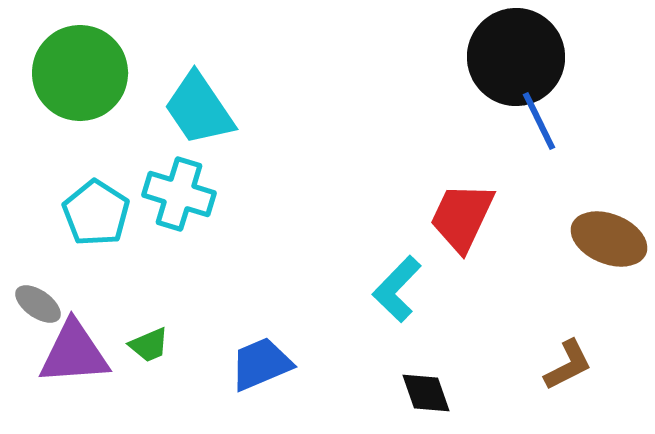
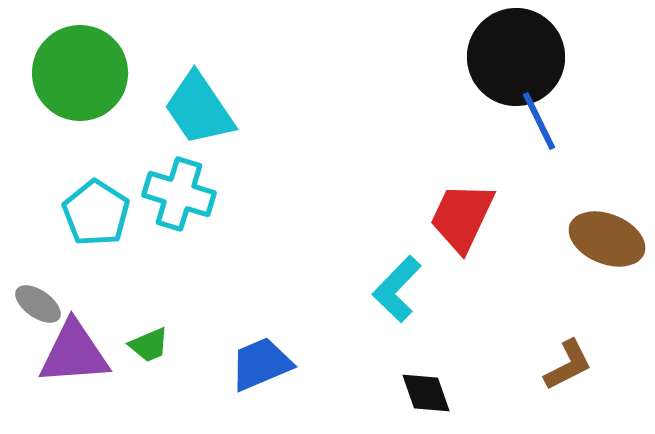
brown ellipse: moved 2 px left
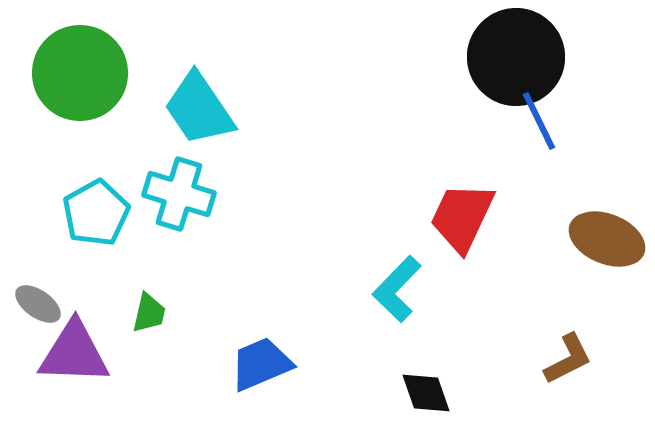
cyan pentagon: rotated 10 degrees clockwise
green trapezoid: moved 32 px up; rotated 54 degrees counterclockwise
purple triangle: rotated 6 degrees clockwise
brown L-shape: moved 6 px up
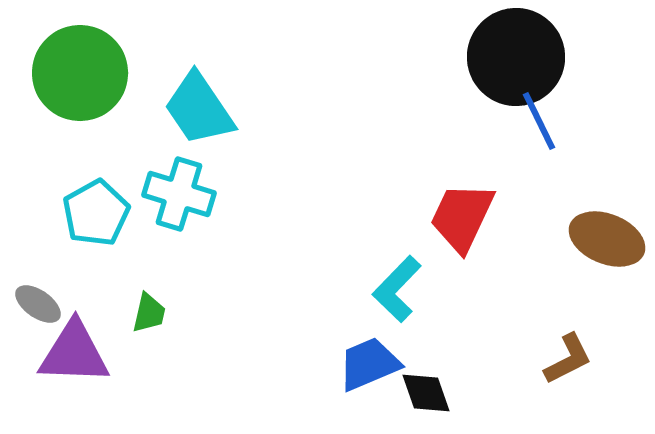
blue trapezoid: moved 108 px right
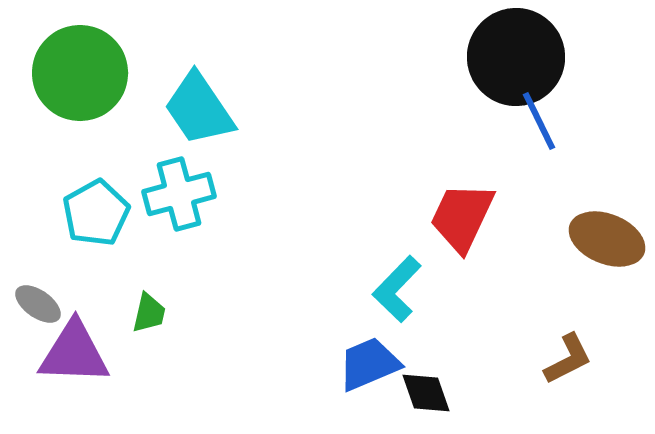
cyan cross: rotated 32 degrees counterclockwise
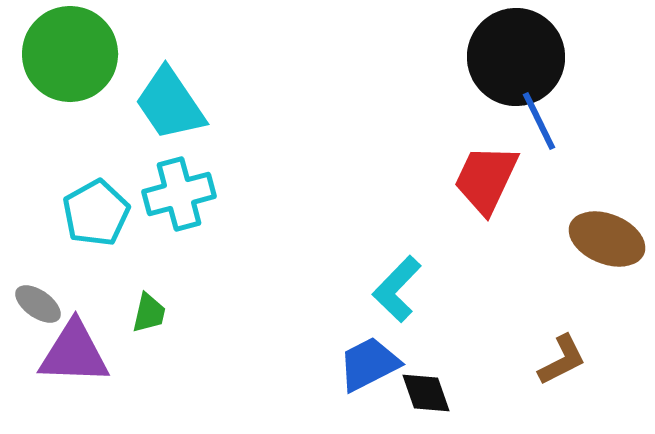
green circle: moved 10 px left, 19 px up
cyan trapezoid: moved 29 px left, 5 px up
red trapezoid: moved 24 px right, 38 px up
brown L-shape: moved 6 px left, 1 px down
blue trapezoid: rotated 4 degrees counterclockwise
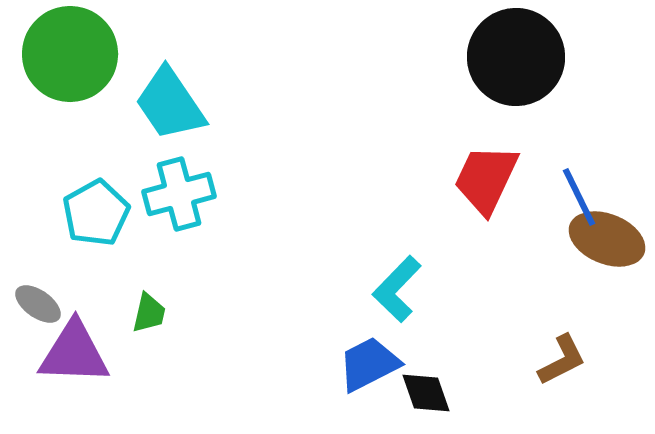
blue line: moved 40 px right, 76 px down
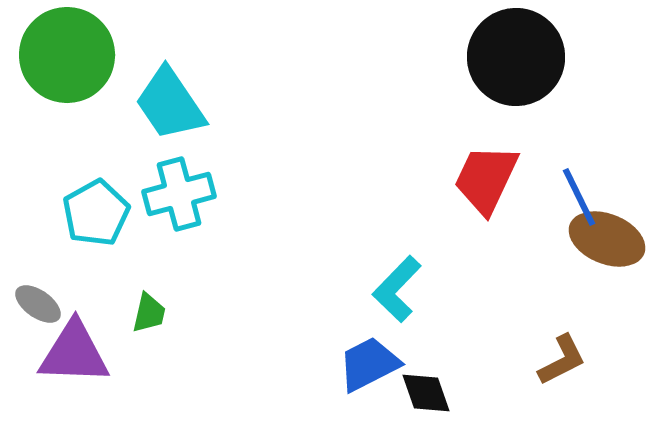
green circle: moved 3 px left, 1 px down
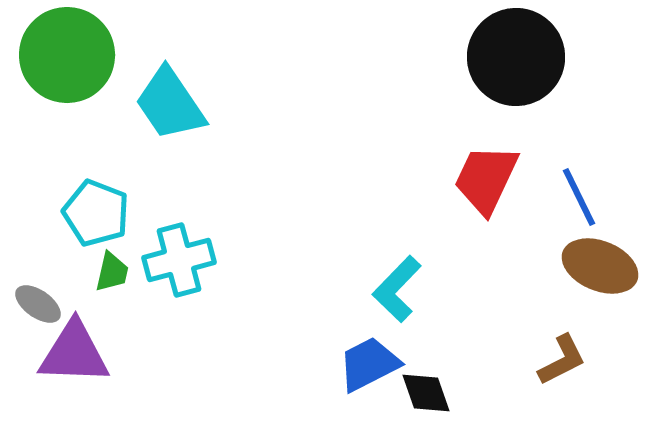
cyan cross: moved 66 px down
cyan pentagon: rotated 22 degrees counterclockwise
brown ellipse: moved 7 px left, 27 px down
green trapezoid: moved 37 px left, 41 px up
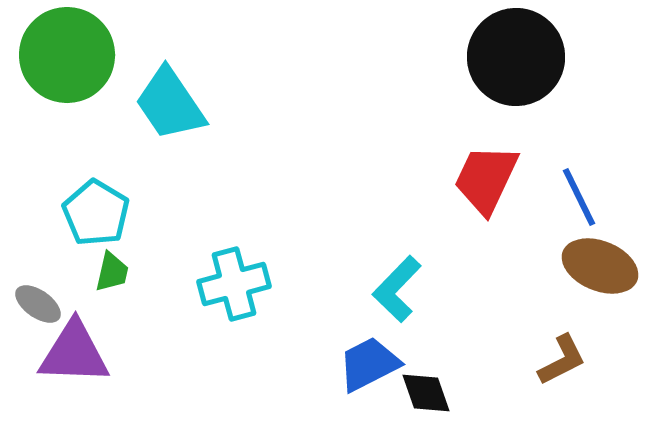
cyan pentagon: rotated 10 degrees clockwise
cyan cross: moved 55 px right, 24 px down
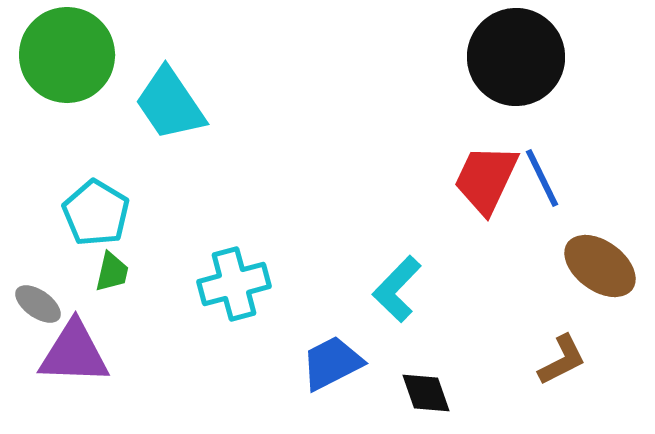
blue line: moved 37 px left, 19 px up
brown ellipse: rotated 14 degrees clockwise
blue trapezoid: moved 37 px left, 1 px up
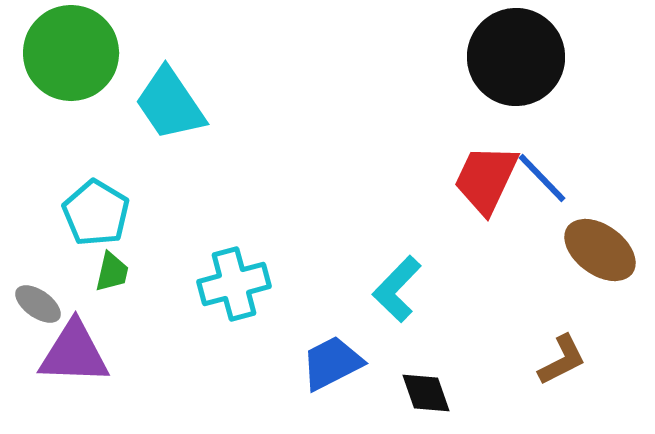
green circle: moved 4 px right, 2 px up
blue line: rotated 18 degrees counterclockwise
brown ellipse: moved 16 px up
